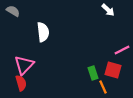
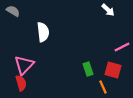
pink line: moved 3 px up
green rectangle: moved 5 px left, 4 px up
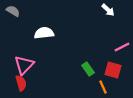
white semicircle: moved 1 px right, 1 px down; rotated 90 degrees counterclockwise
green rectangle: rotated 16 degrees counterclockwise
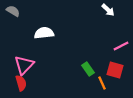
pink line: moved 1 px left, 1 px up
red square: moved 2 px right
orange line: moved 1 px left, 4 px up
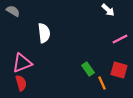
white semicircle: rotated 90 degrees clockwise
pink line: moved 1 px left, 7 px up
pink triangle: moved 2 px left, 2 px up; rotated 25 degrees clockwise
red square: moved 4 px right
